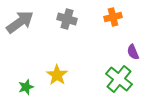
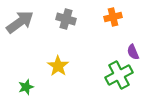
gray cross: moved 1 px left
yellow star: moved 1 px right, 9 px up
green cross: moved 4 px up; rotated 24 degrees clockwise
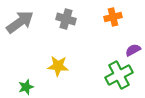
purple semicircle: moved 2 px up; rotated 84 degrees clockwise
yellow star: rotated 30 degrees counterclockwise
